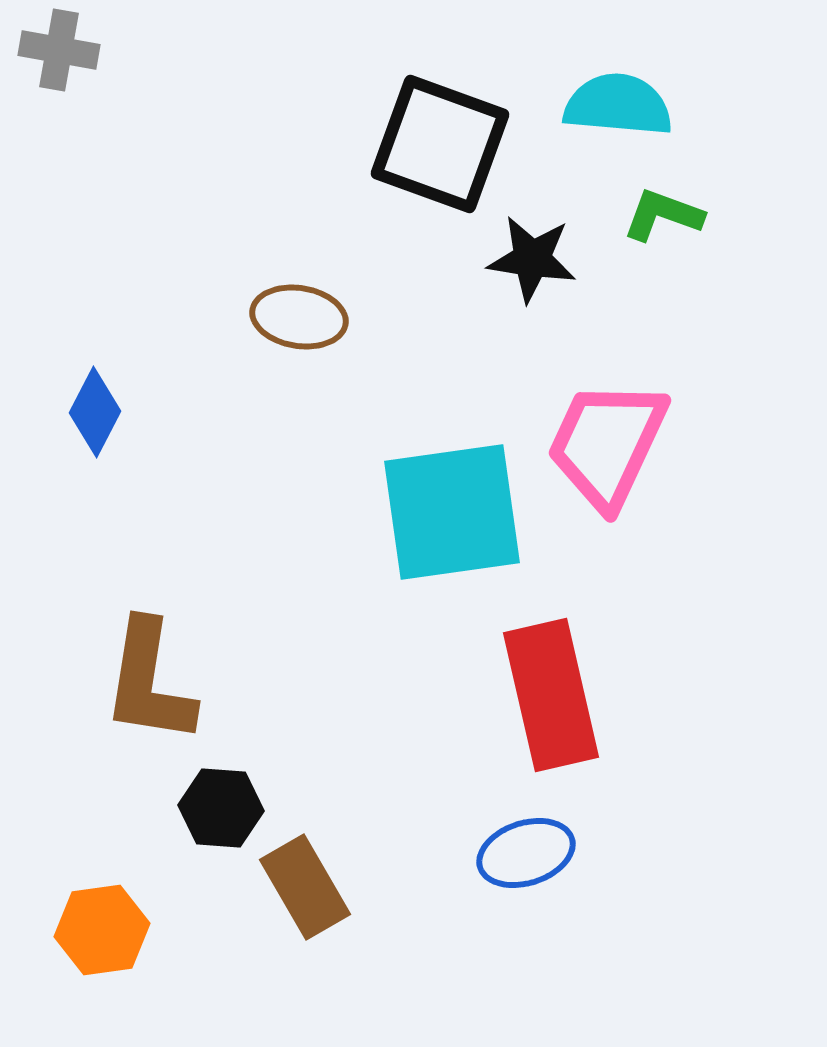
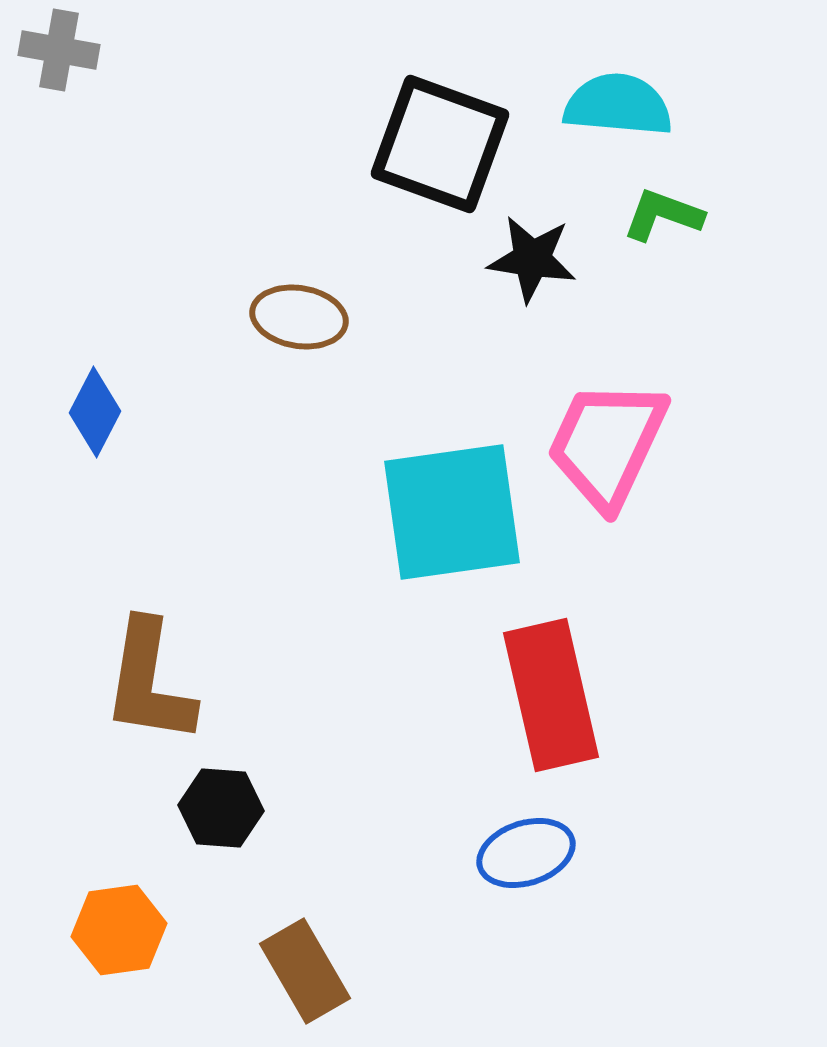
brown rectangle: moved 84 px down
orange hexagon: moved 17 px right
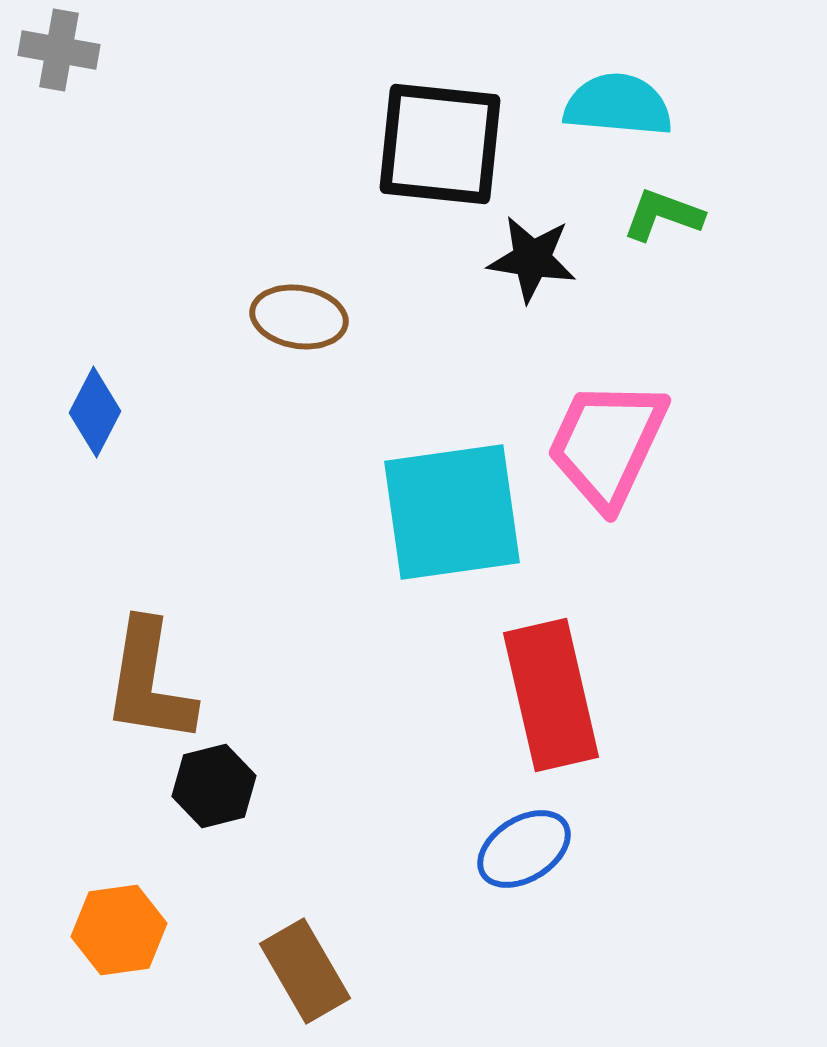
black square: rotated 14 degrees counterclockwise
black hexagon: moved 7 px left, 22 px up; rotated 18 degrees counterclockwise
blue ellipse: moved 2 px left, 4 px up; rotated 14 degrees counterclockwise
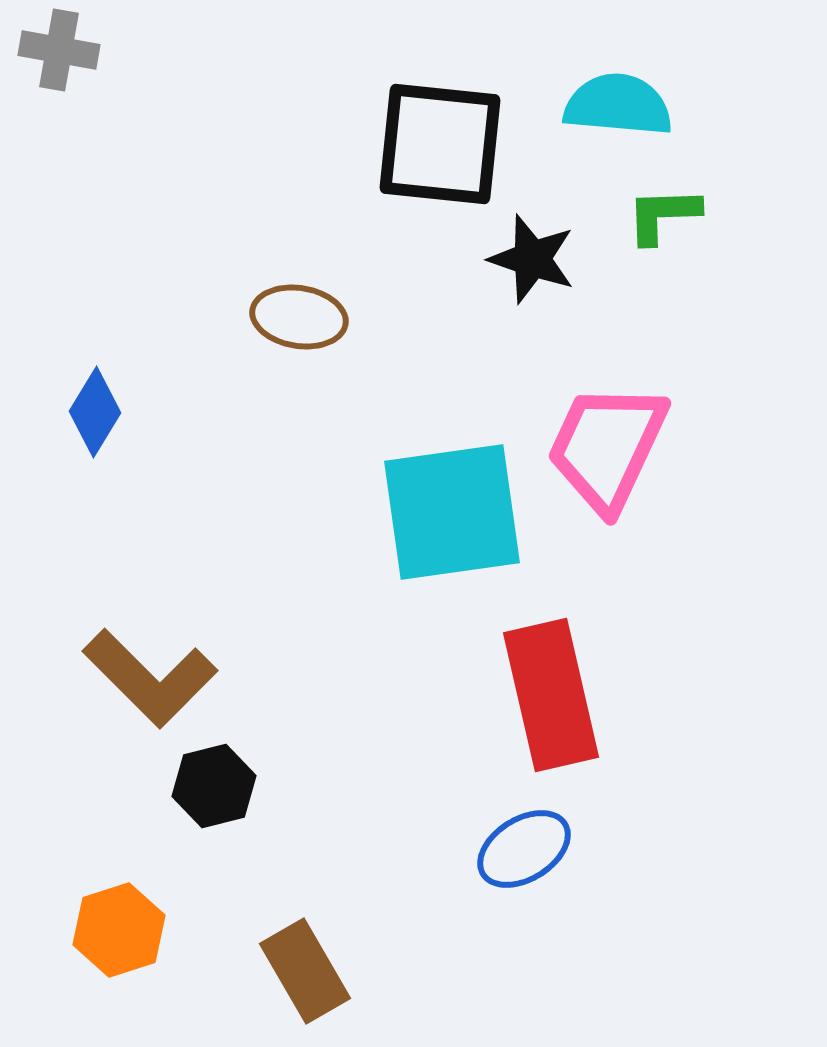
green L-shape: rotated 22 degrees counterclockwise
black star: rotated 10 degrees clockwise
blue diamond: rotated 4 degrees clockwise
pink trapezoid: moved 3 px down
brown L-shape: moved 1 px right, 4 px up; rotated 54 degrees counterclockwise
orange hexagon: rotated 10 degrees counterclockwise
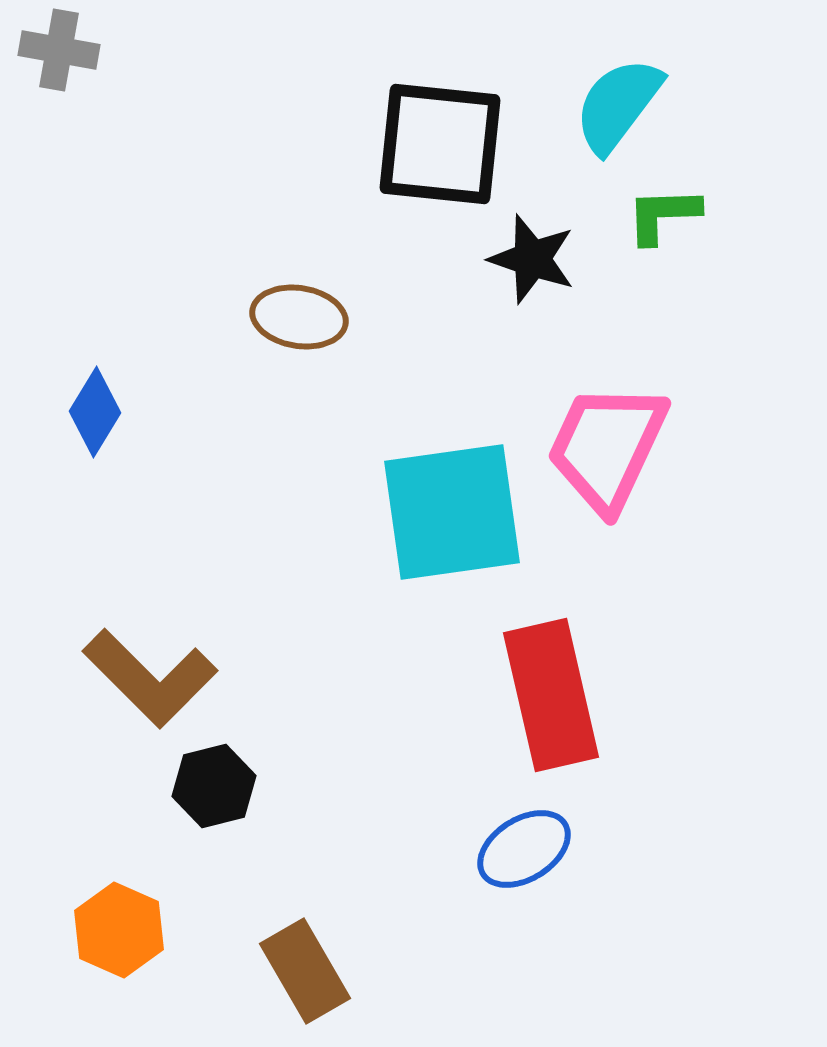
cyan semicircle: rotated 58 degrees counterclockwise
orange hexagon: rotated 18 degrees counterclockwise
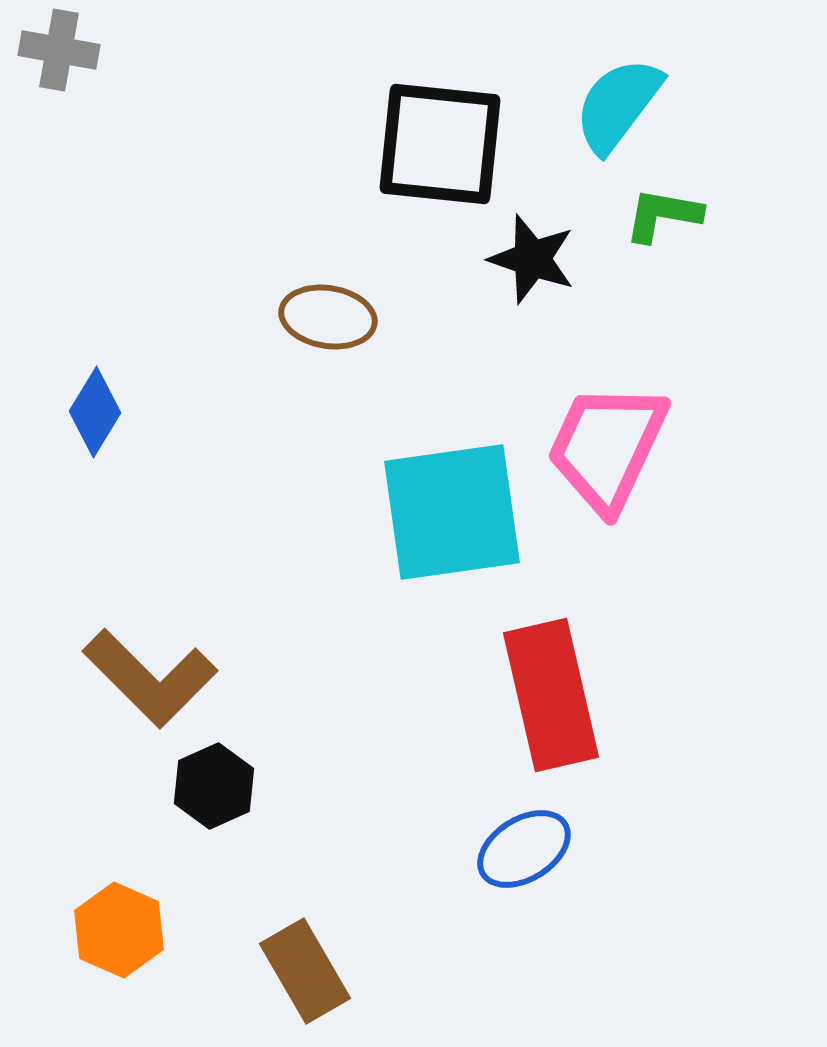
green L-shape: rotated 12 degrees clockwise
brown ellipse: moved 29 px right
black hexagon: rotated 10 degrees counterclockwise
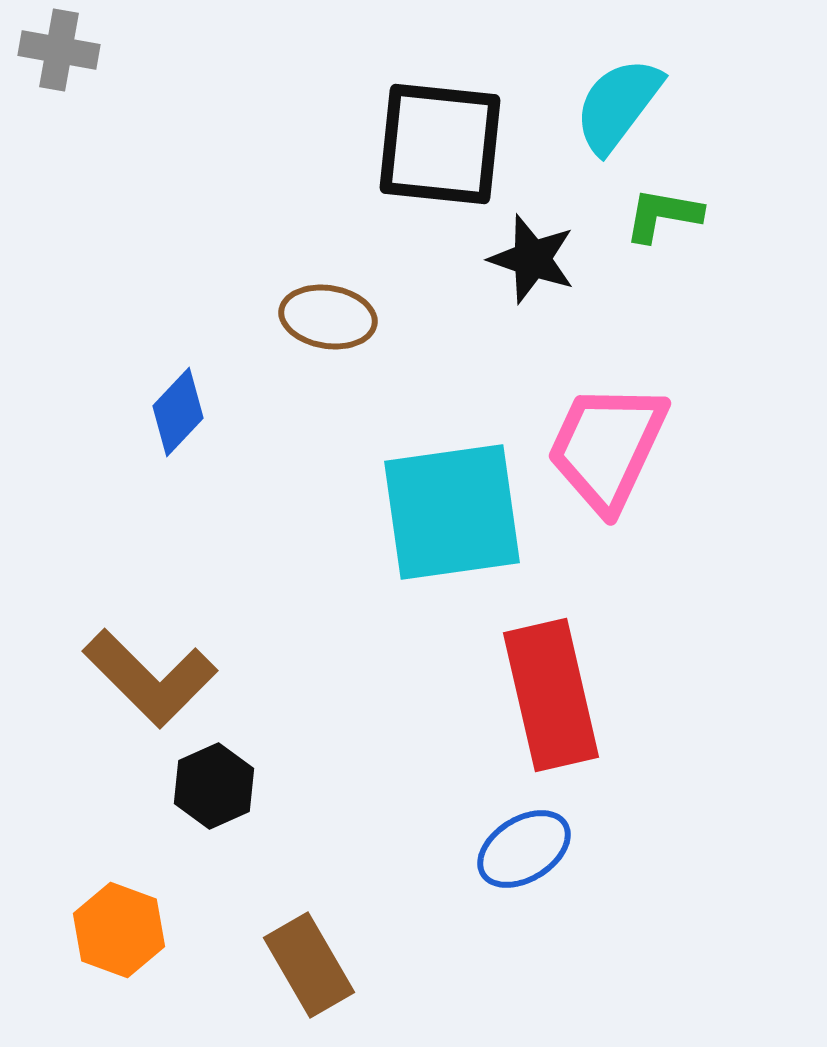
blue diamond: moved 83 px right; rotated 12 degrees clockwise
orange hexagon: rotated 4 degrees counterclockwise
brown rectangle: moved 4 px right, 6 px up
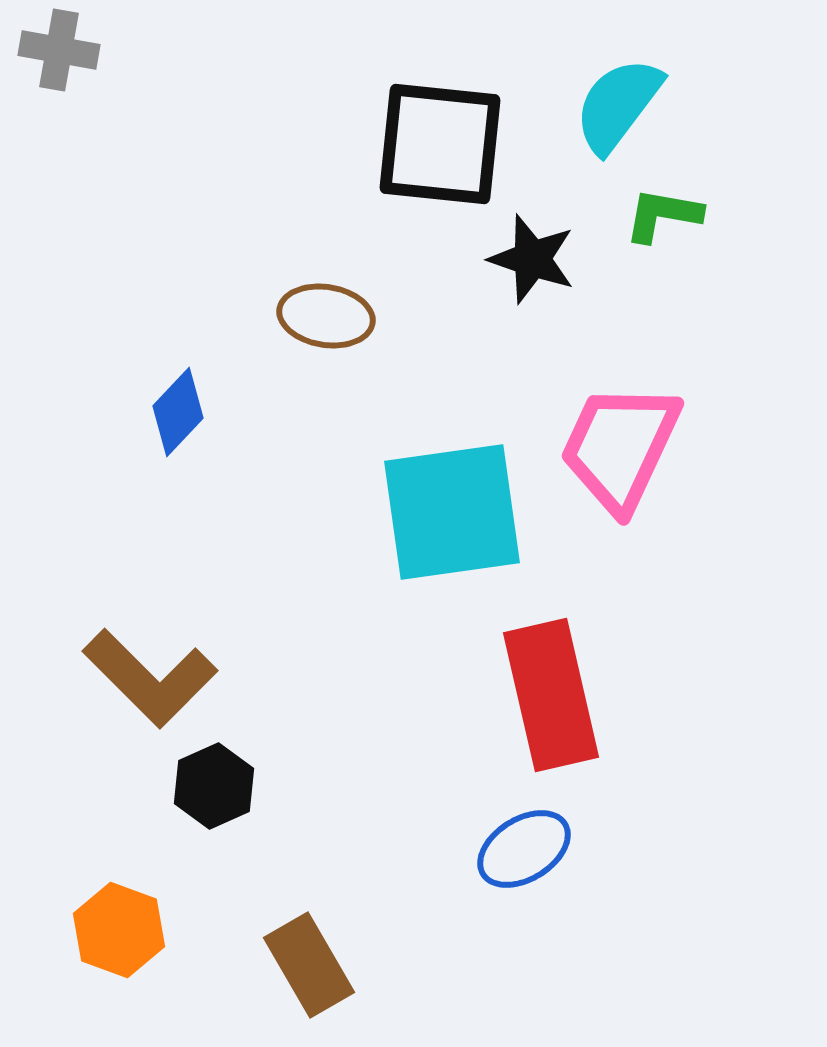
brown ellipse: moved 2 px left, 1 px up
pink trapezoid: moved 13 px right
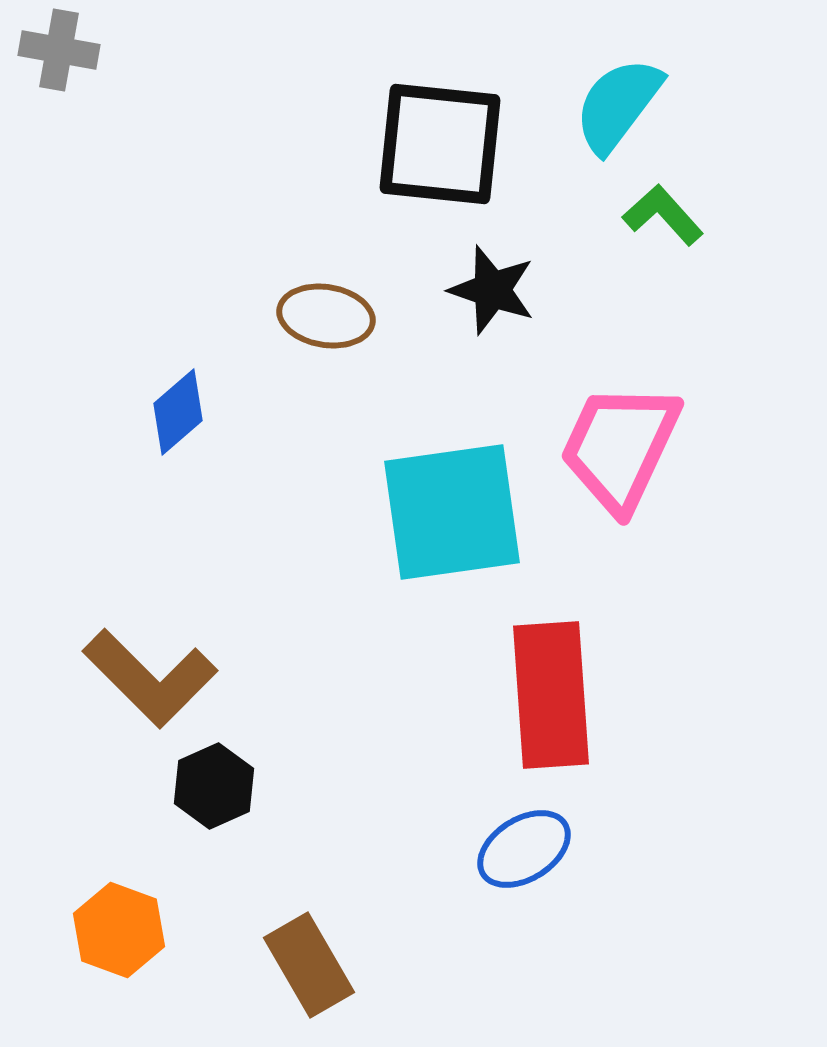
green L-shape: rotated 38 degrees clockwise
black star: moved 40 px left, 31 px down
blue diamond: rotated 6 degrees clockwise
red rectangle: rotated 9 degrees clockwise
